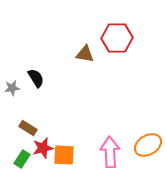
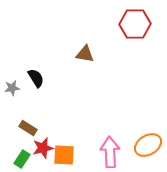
red hexagon: moved 18 px right, 14 px up
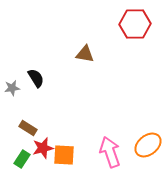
orange ellipse: rotated 8 degrees counterclockwise
pink arrow: rotated 16 degrees counterclockwise
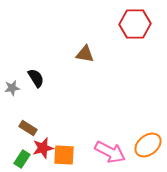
pink arrow: rotated 136 degrees clockwise
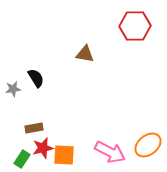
red hexagon: moved 2 px down
gray star: moved 1 px right, 1 px down
brown rectangle: moved 6 px right; rotated 42 degrees counterclockwise
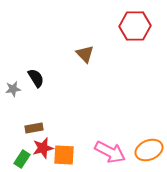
brown triangle: rotated 36 degrees clockwise
orange ellipse: moved 1 px right, 5 px down; rotated 16 degrees clockwise
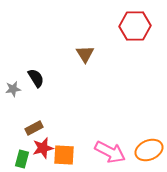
brown triangle: rotated 12 degrees clockwise
brown rectangle: rotated 18 degrees counterclockwise
green rectangle: rotated 18 degrees counterclockwise
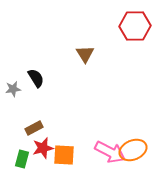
orange ellipse: moved 16 px left
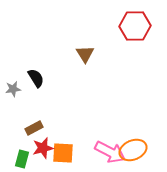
orange square: moved 1 px left, 2 px up
